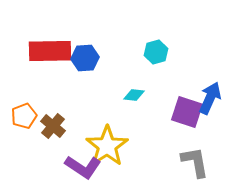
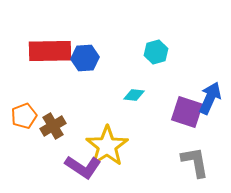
brown cross: rotated 20 degrees clockwise
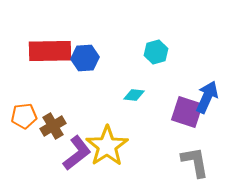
blue arrow: moved 3 px left, 1 px up
orange pentagon: rotated 15 degrees clockwise
purple L-shape: moved 6 px left, 14 px up; rotated 72 degrees counterclockwise
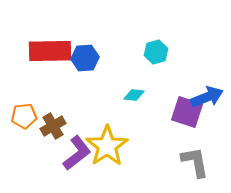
blue arrow: rotated 44 degrees clockwise
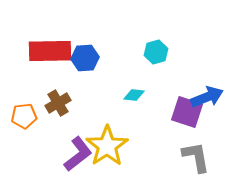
brown cross: moved 5 px right, 23 px up
purple L-shape: moved 1 px right, 1 px down
gray L-shape: moved 1 px right, 5 px up
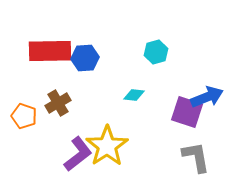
orange pentagon: rotated 25 degrees clockwise
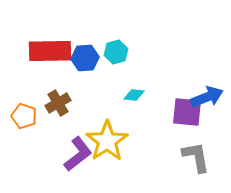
cyan hexagon: moved 40 px left
purple square: rotated 12 degrees counterclockwise
yellow star: moved 5 px up
